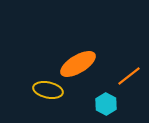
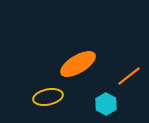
yellow ellipse: moved 7 px down; rotated 24 degrees counterclockwise
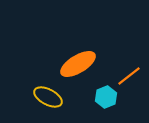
yellow ellipse: rotated 40 degrees clockwise
cyan hexagon: moved 7 px up; rotated 10 degrees clockwise
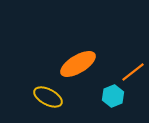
orange line: moved 4 px right, 4 px up
cyan hexagon: moved 7 px right, 1 px up
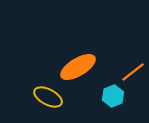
orange ellipse: moved 3 px down
